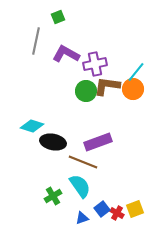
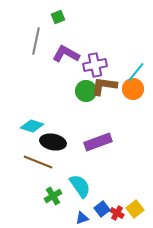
purple cross: moved 1 px down
brown L-shape: moved 3 px left
brown line: moved 45 px left
yellow square: rotated 18 degrees counterclockwise
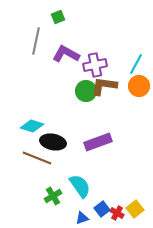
cyan line: moved 8 px up; rotated 10 degrees counterclockwise
orange circle: moved 6 px right, 3 px up
brown line: moved 1 px left, 4 px up
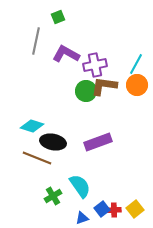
orange circle: moved 2 px left, 1 px up
red cross: moved 3 px left, 3 px up; rotated 32 degrees counterclockwise
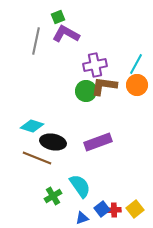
purple L-shape: moved 20 px up
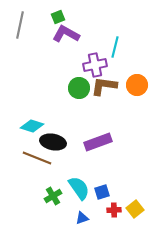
gray line: moved 16 px left, 16 px up
cyan line: moved 21 px left, 17 px up; rotated 15 degrees counterclockwise
green circle: moved 7 px left, 3 px up
cyan semicircle: moved 1 px left, 2 px down
blue square: moved 17 px up; rotated 21 degrees clockwise
